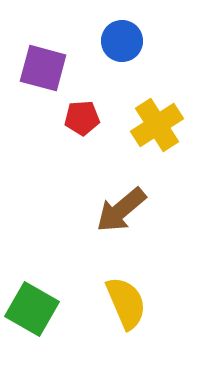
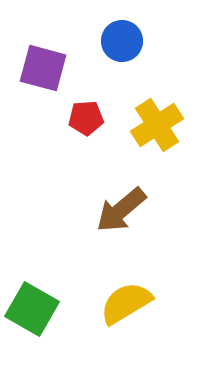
red pentagon: moved 4 px right
yellow semicircle: rotated 98 degrees counterclockwise
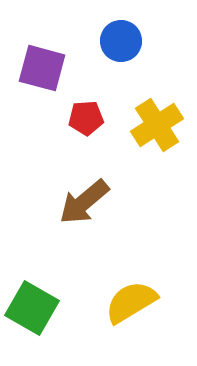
blue circle: moved 1 px left
purple square: moved 1 px left
brown arrow: moved 37 px left, 8 px up
yellow semicircle: moved 5 px right, 1 px up
green square: moved 1 px up
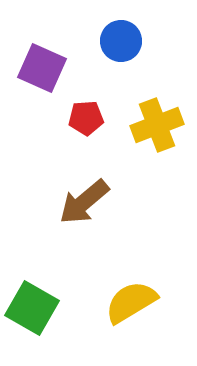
purple square: rotated 9 degrees clockwise
yellow cross: rotated 12 degrees clockwise
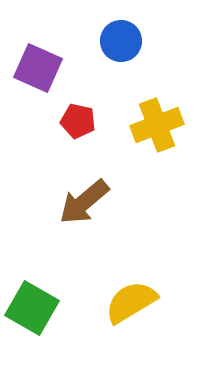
purple square: moved 4 px left
red pentagon: moved 8 px left, 3 px down; rotated 16 degrees clockwise
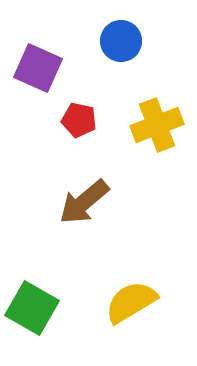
red pentagon: moved 1 px right, 1 px up
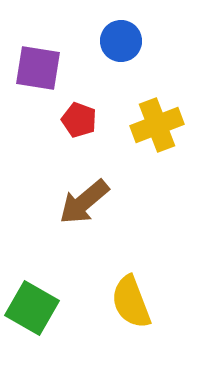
purple square: rotated 15 degrees counterclockwise
red pentagon: rotated 8 degrees clockwise
yellow semicircle: rotated 80 degrees counterclockwise
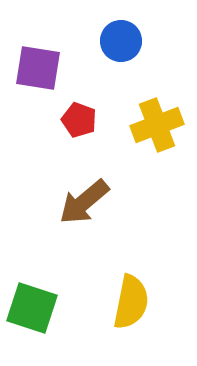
yellow semicircle: rotated 148 degrees counterclockwise
green square: rotated 12 degrees counterclockwise
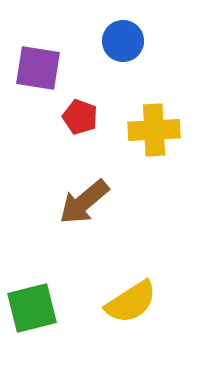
blue circle: moved 2 px right
red pentagon: moved 1 px right, 3 px up
yellow cross: moved 3 px left, 5 px down; rotated 18 degrees clockwise
yellow semicircle: rotated 46 degrees clockwise
green square: rotated 32 degrees counterclockwise
